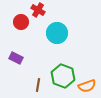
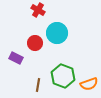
red circle: moved 14 px right, 21 px down
orange semicircle: moved 2 px right, 2 px up
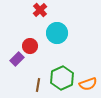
red cross: moved 2 px right; rotated 16 degrees clockwise
red circle: moved 5 px left, 3 px down
purple rectangle: moved 1 px right, 1 px down; rotated 72 degrees counterclockwise
green hexagon: moved 1 px left, 2 px down; rotated 15 degrees clockwise
orange semicircle: moved 1 px left
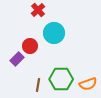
red cross: moved 2 px left
cyan circle: moved 3 px left
green hexagon: moved 1 px left, 1 px down; rotated 25 degrees clockwise
